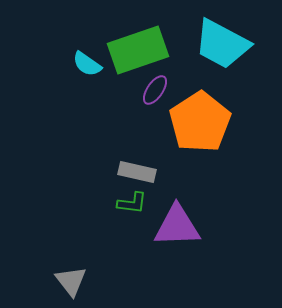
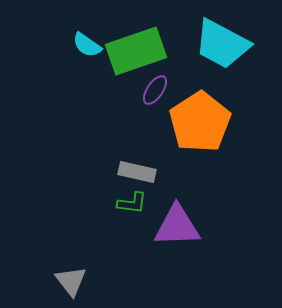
green rectangle: moved 2 px left, 1 px down
cyan semicircle: moved 19 px up
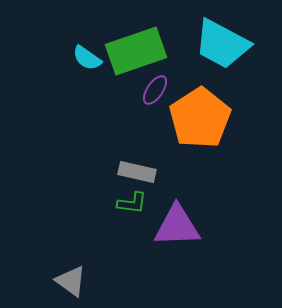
cyan semicircle: moved 13 px down
orange pentagon: moved 4 px up
gray triangle: rotated 16 degrees counterclockwise
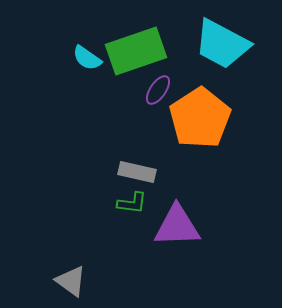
purple ellipse: moved 3 px right
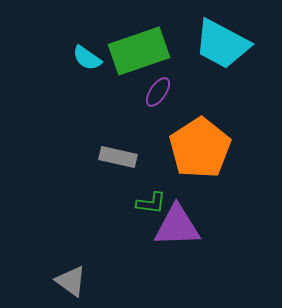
green rectangle: moved 3 px right
purple ellipse: moved 2 px down
orange pentagon: moved 30 px down
gray rectangle: moved 19 px left, 15 px up
green L-shape: moved 19 px right
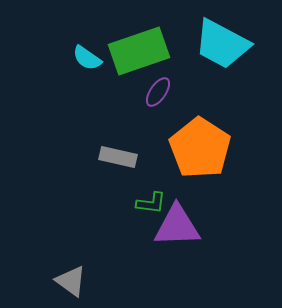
orange pentagon: rotated 6 degrees counterclockwise
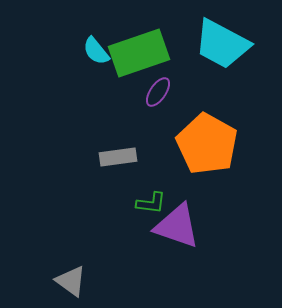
green rectangle: moved 2 px down
cyan semicircle: moved 9 px right, 7 px up; rotated 16 degrees clockwise
orange pentagon: moved 7 px right, 4 px up; rotated 4 degrees counterclockwise
gray rectangle: rotated 21 degrees counterclockwise
purple triangle: rotated 21 degrees clockwise
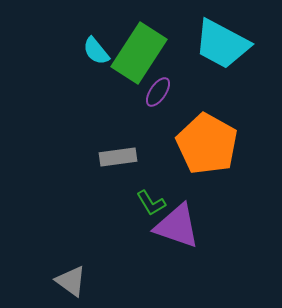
green rectangle: rotated 38 degrees counterclockwise
green L-shape: rotated 52 degrees clockwise
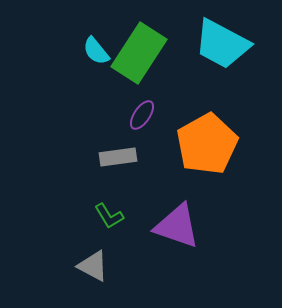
purple ellipse: moved 16 px left, 23 px down
orange pentagon: rotated 14 degrees clockwise
green L-shape: moved 42 px left, 13 px down
gray triangle: moved 22 px right, 15 px up; rotated 8 degrees counterclockwise
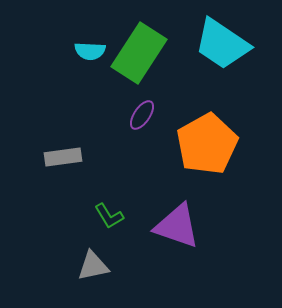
cyan trapezoid: rotated 6 degrees clockwise
cyan semicircle: moved 6 px left; rotated 48 degrees counterclockwise
gray rectangle: moved 55 px left
gray triangle: rotated 40 degrees counterclockwise
